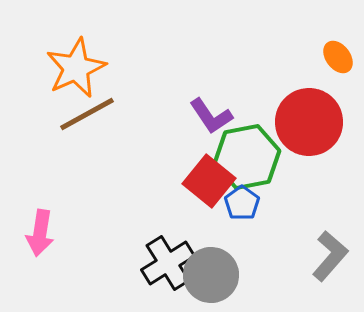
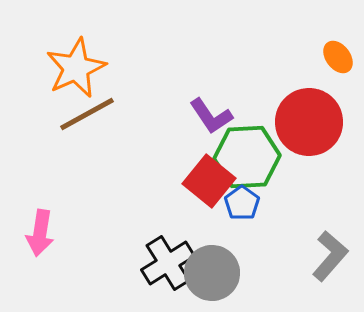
green hexagon: rotated 8 degrees clockwise
gray circle: moved 1 px right, 2 px up
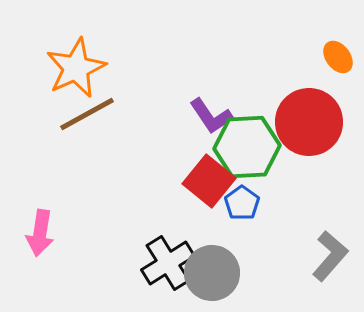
green hexagon: moved 10 px up
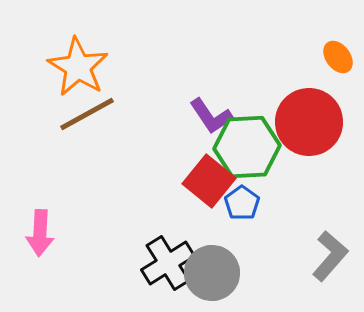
orange star: moved 2 px right, 1 px up; rotated 16 degrees counterclockwise
pink arrow: rotated 6 degrees counterclockwise
